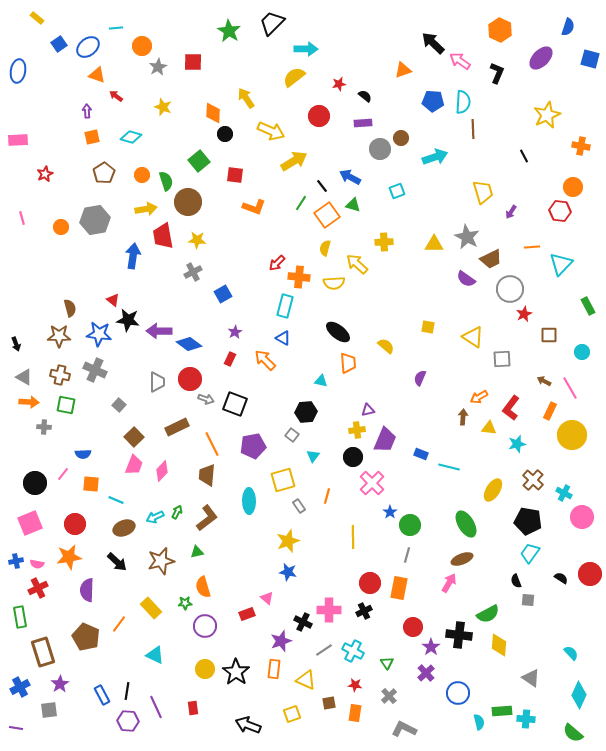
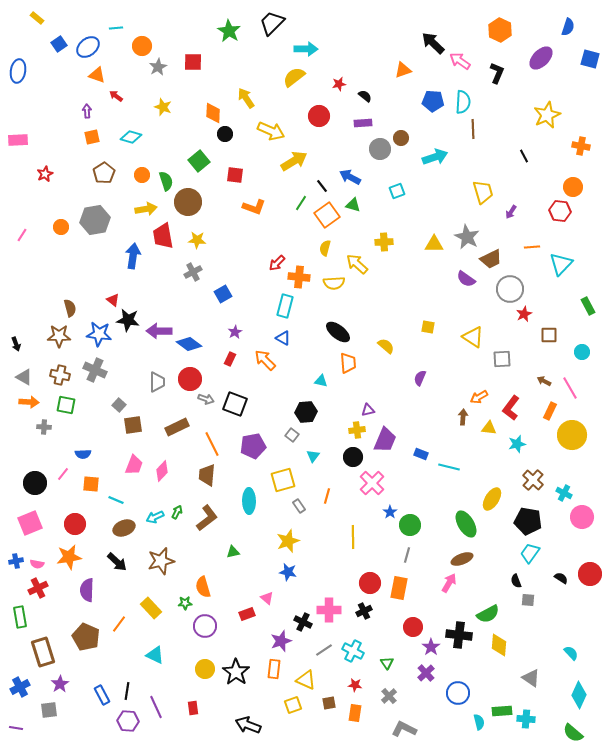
pink line at (22, 218): moved 17 px down; rotated 48 degrees clockwise
brown square at (134, 437): moved 1 px left, 12 px up; rotated 36 degrees clockwise
yellow ellipse at (493, 490): moved 1 px left, 9 px down
green triangle at (197, 552): moved 36 px right
yellow square at (292, 714): moved 1 px right, 9 px up
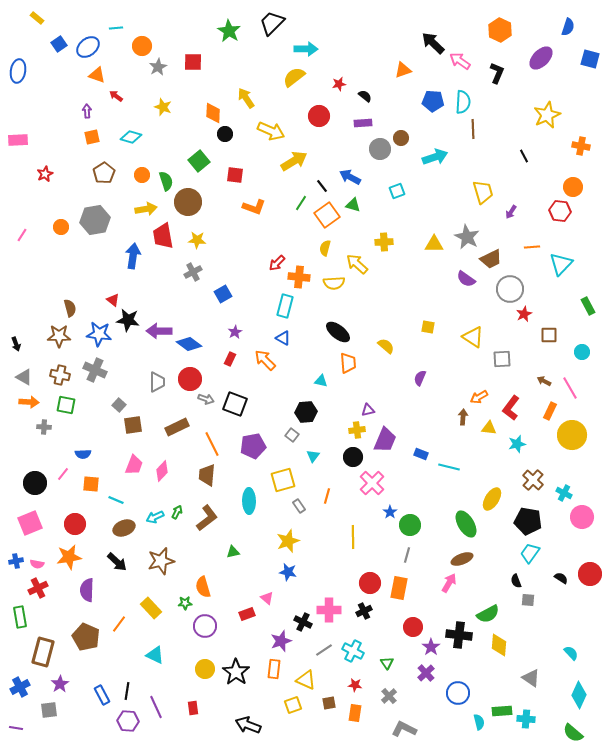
brown rectangle at (43, 652): rotated 32 degrees clockwise
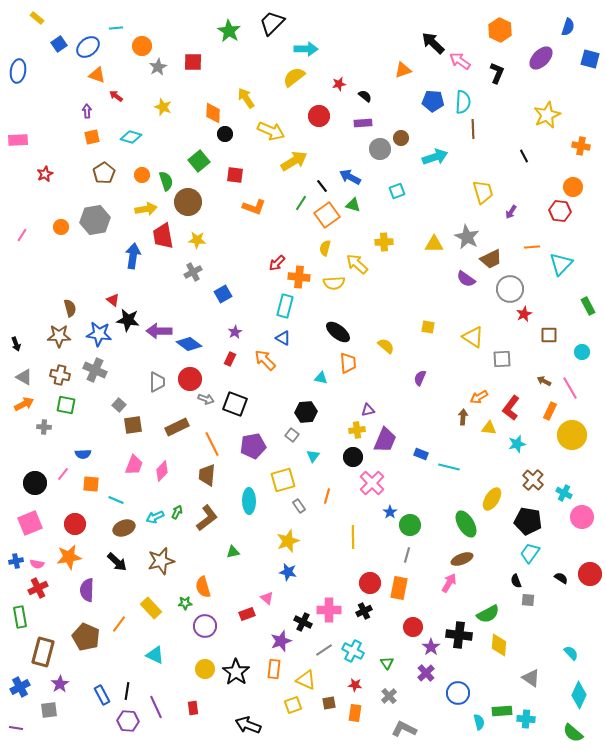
cyan triangle at (321, 381): moved 3 px up
orange arrow at (29, 402): moved 5 px left, 2 px down; rotated 30 degrees counterclockwise
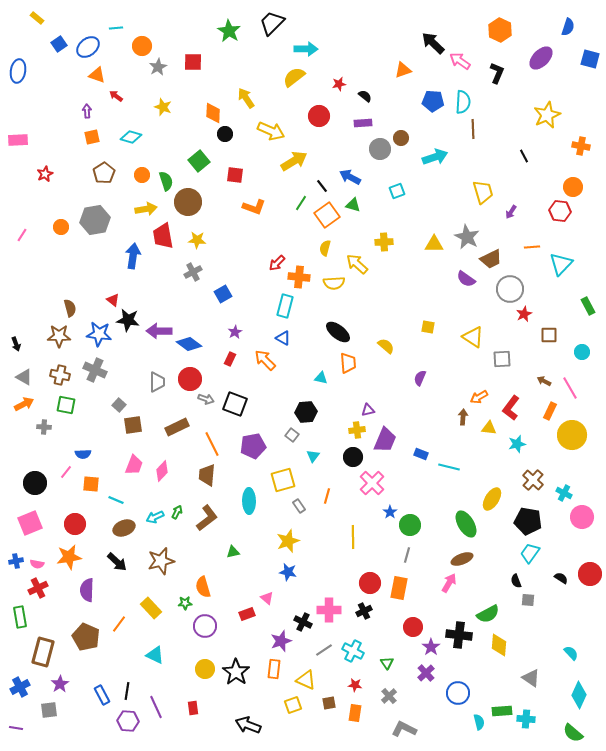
pink line at (63, 474): moved 3 px right, 2 px up
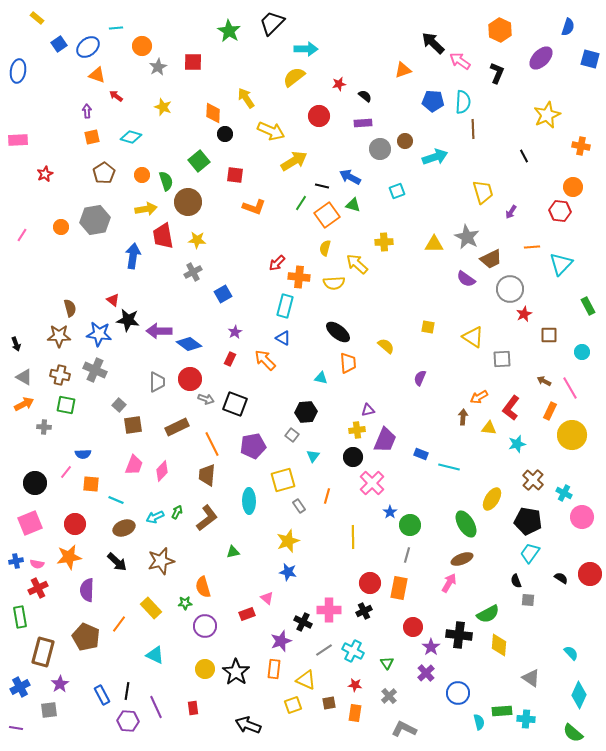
brown circle at (401, 138): moved 4 px right, 3 px down
black line at (322, 186): rotated 40 degrees counterclockwise
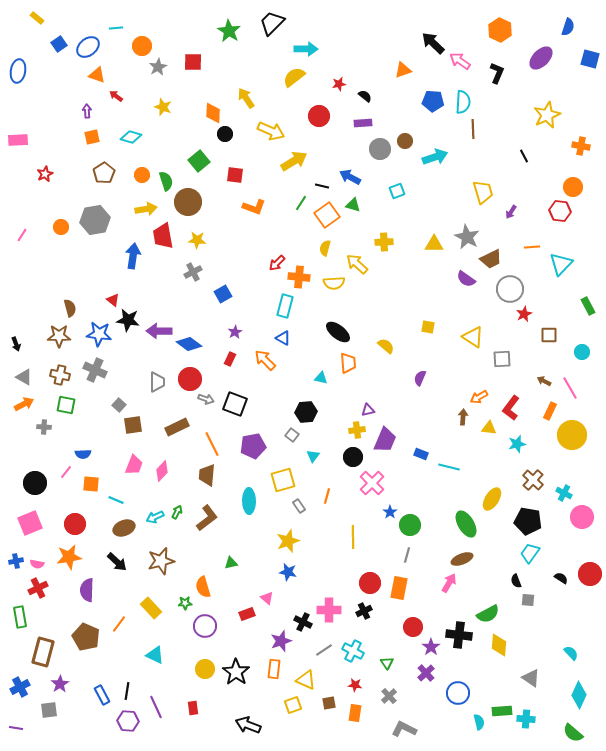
green triangle at (233, 552): moved 2 px left, 11 px down
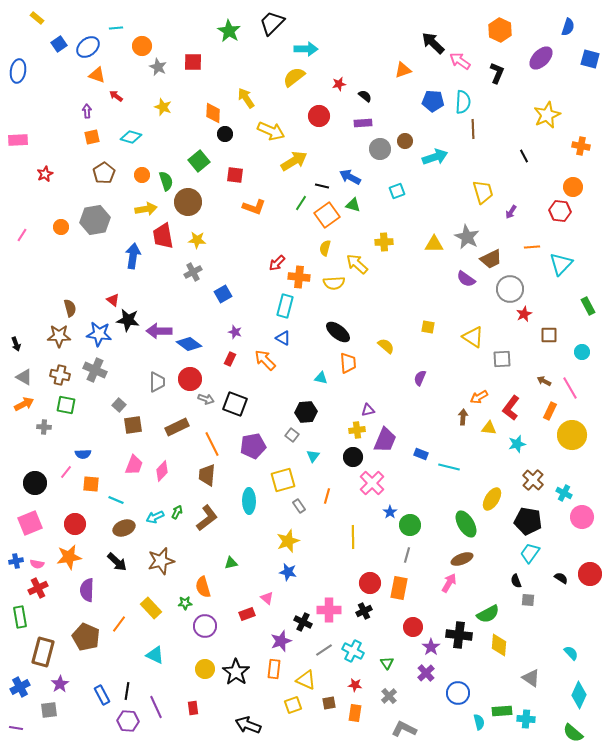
gray star at (158, 67): rotated 18 degrees counterclockwise
purple star at (235, 332): rotated 24 degrees counterclockwise
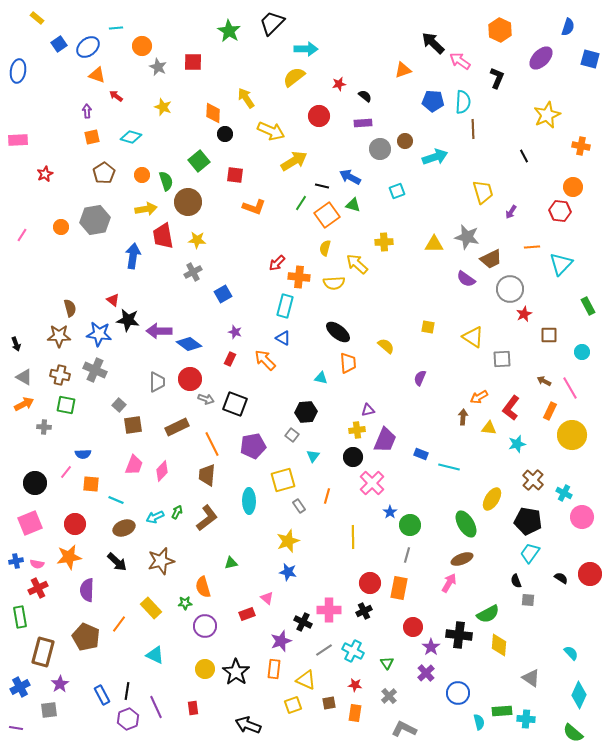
black L-shape at (497, 73): moved 5 px down
gray star at (467, 237): rotated 15 degrees counterclockwise
purple hexagon at (128, 721): moved 2 px up; rotated 25 degrees counterclockwise
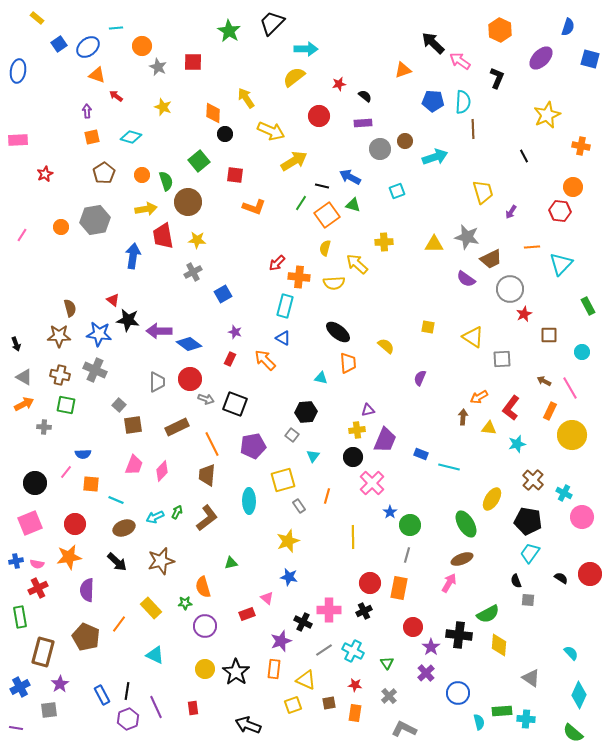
blue star at (288, 572): moved 1 px right, 5 px down
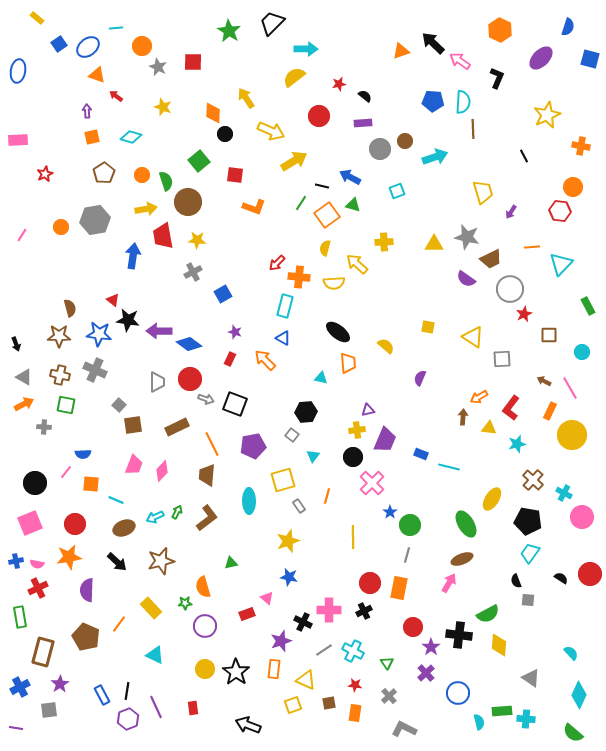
orange triangle at (403, 70): moved 2 px left, 19 px up
